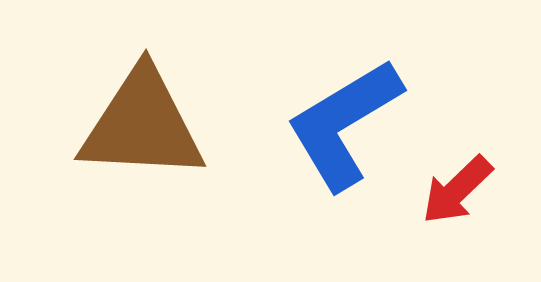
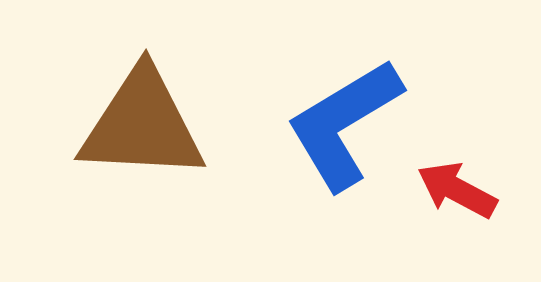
red arrow: rotated 72 degrees clockwise
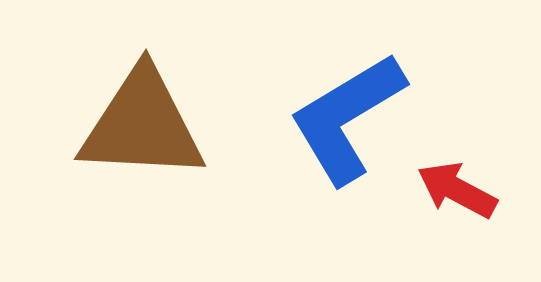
blue L-shape: moved 3 px right, 6 px up
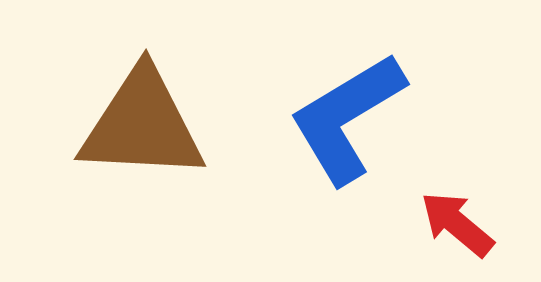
red arrow: moved 34 px down; rotated 12 degrees clockwise
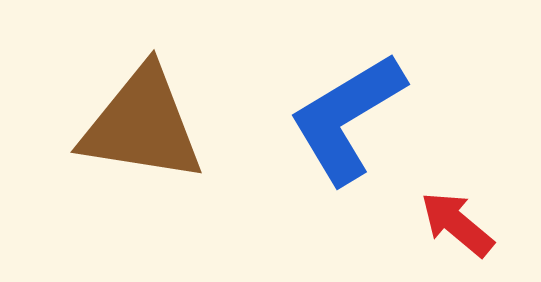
brown triangle: rotated 6 degrees clockwise
